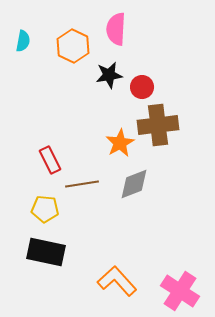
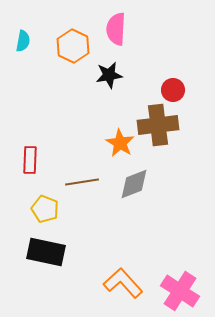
red circle: moved 31 px right, 3 px down
orange star: rotated 12 degrees counterclockwise
red rectangle: moved 20 px left; rotated 28 degrees clockwise
brown line: moved 2 px up
yellow pentagon: rotated 16 degrees clockwise
orange L-shape: moved 6 px right, 2 px down
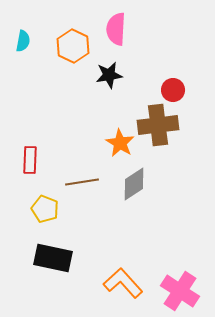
gray diamond: rotated 12 degrees counterclockwise
black rectangle: moved 7 px right, 6 px down
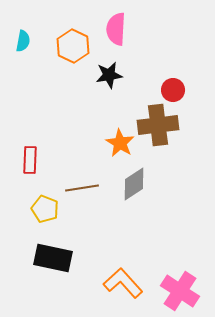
brown line: moved 6 px down
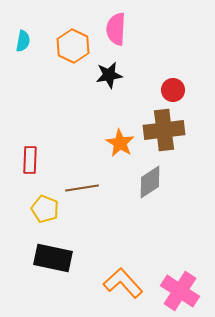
brown cross: moved 6 px right, 5 px down
gray diamond: moved 16 px right, 2 px up
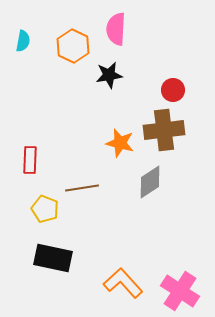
orange star: rotated 16 degrees counterclockwise
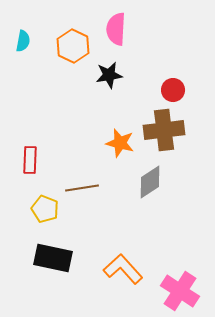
orange L-shape: moved 14 px up
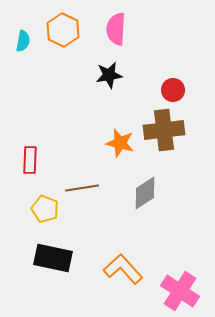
orange hexagon: moved 10 px left, 16 px up
gray diamond: moved 5 px left, 11 px down
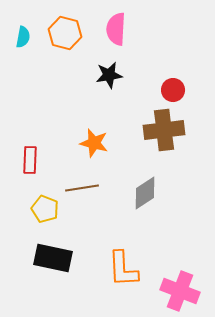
orange hexagon: moved 2 px right, 3 px down; rotated 12 degrees counterclockwise
cyan semicircle: moved 4 px up
orange star: moved 26 px left
orange L-shape: rotated 141 degrees counterclockwise
pink cross: rotated 12 degrees counterclockwise
